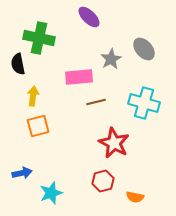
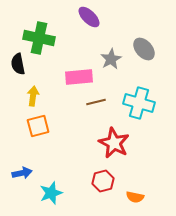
cyan cross: moved 5 px left
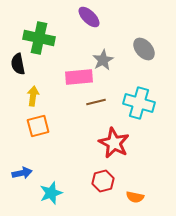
gray star: moved 8 px left, 1 px down
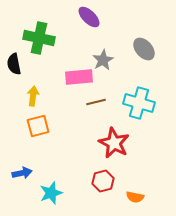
black semicircle: moved 4 px left
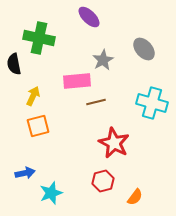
pink rectangle: moved 2 px left, 4 px down
yellow arrow: rotated 18 degrees clockwise
cyan cross: moved 13 px right
blue arrow: moved 3 px right
orange semicircle: rotated 66 degrees counterclockwise
